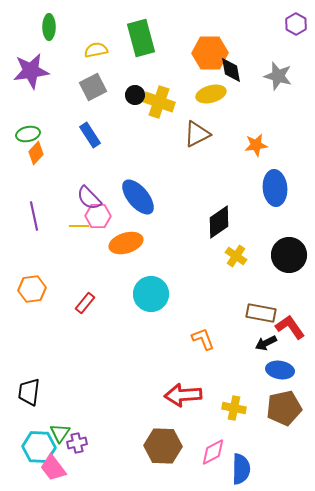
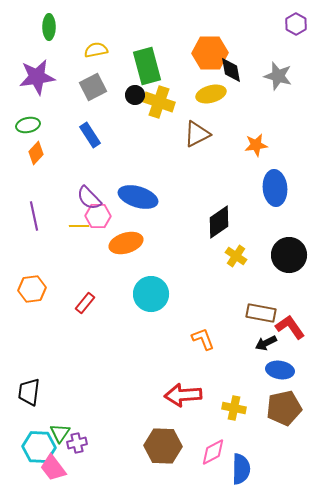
green rectangle at (141, 38): moved 6 px right, 28 px down
purple star at (31, 71): moved 6 px right, 6 px down
green ellipse at (28, 134): moved 9 px up
blue ellipse at (138, 197): rotated 33 degrees counterclockwise
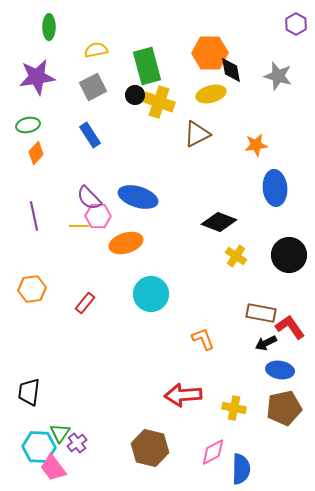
black diamond at (219, 222): rotated 56 degrees clockwise
purple cross at (77, 443): rotated 24 degrees counterclockwise
brown hexagon at (163, 446): moved 13 px left, 2 px down; rotated 12 degrees clockwise
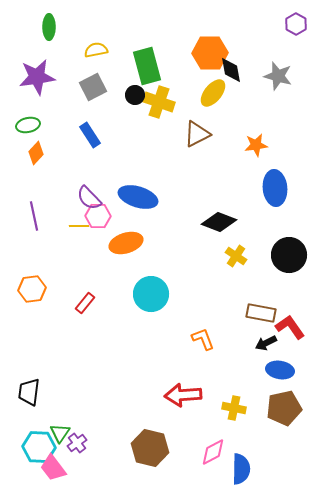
yellow ellipse at (211, 94): moved 2 px right, 1 px up; rotated 36 degrees counterclockwise
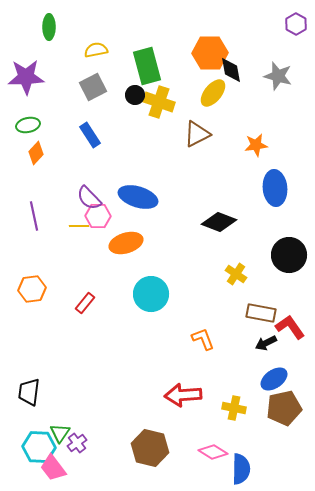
purple star at (37, 77): moved 11 px left; rotated 6 degrees clockwise
yellow cross at (236, 256): moved 18 px down
blue ellipse at (280, 370): moved 6 px left, 9 px down; rotated 44 degrees counterclockwise
pink diamond at (213, 452): rotated 60 degrees clockwise
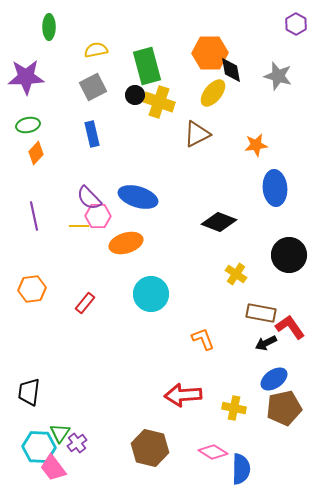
blue rectangle at (90, 135): moved 2 px right, 1 px up; rotated 20 degrees clockwise
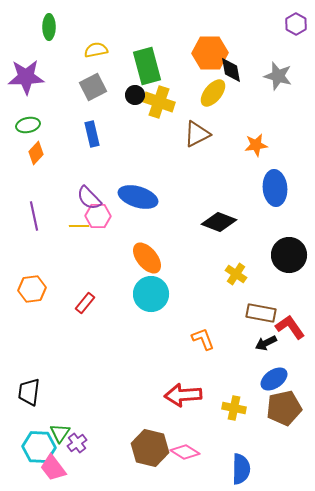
orange ellipse at (126, 243): moved 21 px right, 15 px down; rotated 68 degrees clockwise
pink diamond at (213, 452): moved 28 px left
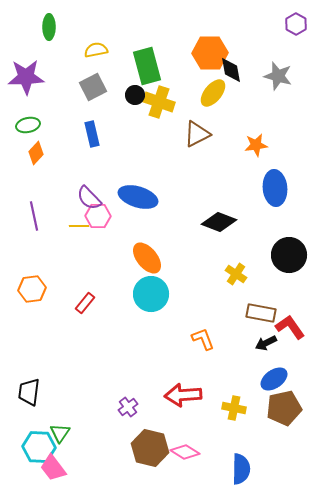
purple cross at (77, 443): moved 51 px right, 36 px up
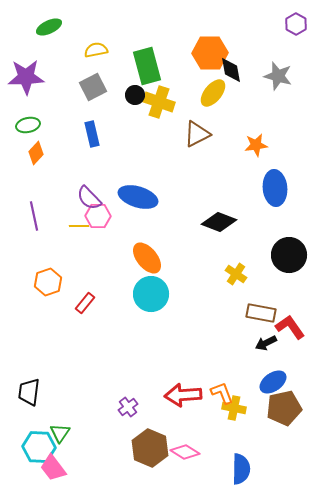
green ellipse at (49, 27): rotated 65 degrees clockwise
orange hexagon at (32, 289): moved 16 px right, 7 px up; rotated 12 degrees counterclockwise
orange L-shape at (203, 339): moved 19 px right, 54 px down
blue ellipse at (274, 379): moved 1 px left, 3 px down
brown hexagon at (150, 448): rotated 9 degrees clockwise
